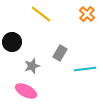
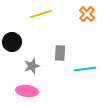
yellow line: rotated 55 degrees counterclockwise
gray rectangle: rotated 28 degrees counterclockwise
pink ellipse: moved 1 px right; rotated 20 degrees counterclockwise
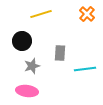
black circle: moved 10 px right, 1 px up
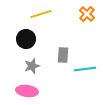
black circle: moved 4 px right, 2 px up
gray rectangle: moved 3 px right, 2 px down
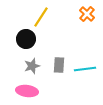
yellow line: moved 3 px down; rotated 40 degrees counterclockwise
gray rectangle: moved 4 px left, 10 px down
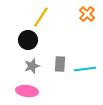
black circle: moved 2 px right, 1 px down
gray rectangle: moved 1 px right, 1 px up
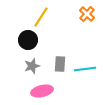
pink ellipse: moved 15 px right; rotated 20 degrees counterclockwise
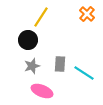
cyan line: moved 1 px left, 4 px down; rotated 40 degrees clockwise
pink ellipse: rotated 35 degrees clockwise
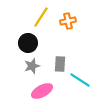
orange cross: moved 19 px left, 7 px down; rotated 35 degrees clockwise
black circle: moved 3 px down
cyan line: moved 4 px left, 7 px down
pink ellipse: rotated 50 degrees counterclockwise
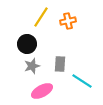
black circle: moved 1 px left, 1 px down
cyan line: moved 2 px right, 1 px down
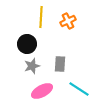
yellow line: rotated 30 degrees counterclockwise
orange cross: rotated 14 degrees counterclockwise
cyan line: moved 3 px left, 8 px down
